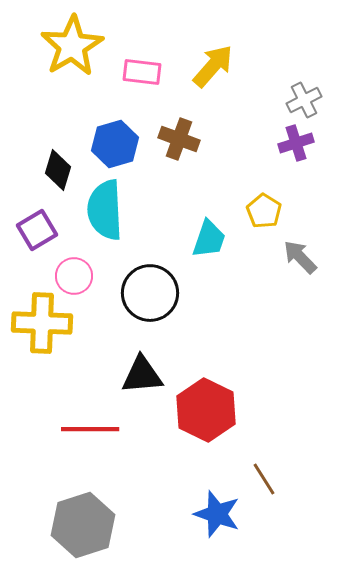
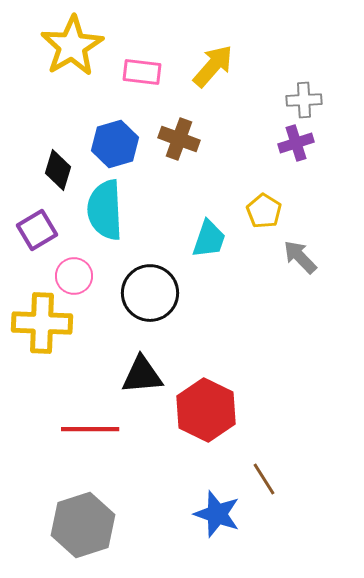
gray cross: rotated 24 degrees clockwise
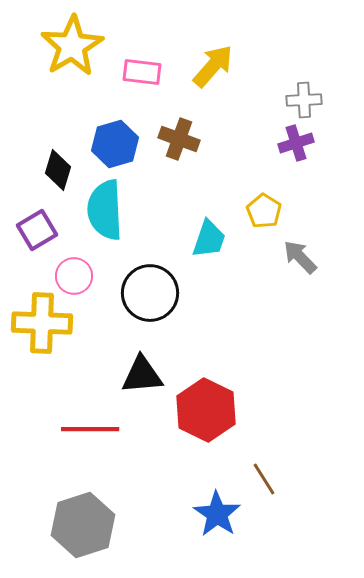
blue star: rotated 15 degrees clockwise
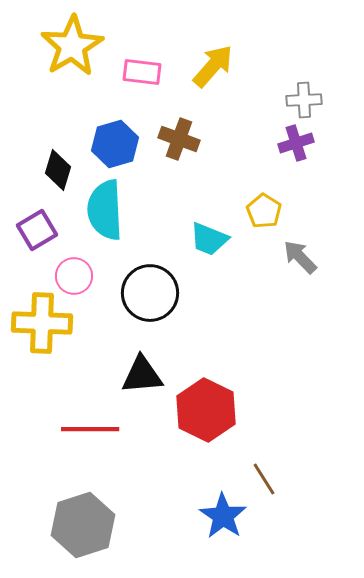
cyan trapezoid: rotated 93 degrees clockwise
blue star: moved 6 px right, 2 px down
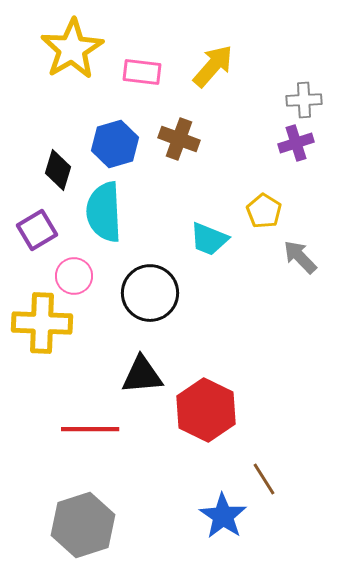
yellow star: moved 3 px down
cyan semicircle: moved 1 px left, 2 px down
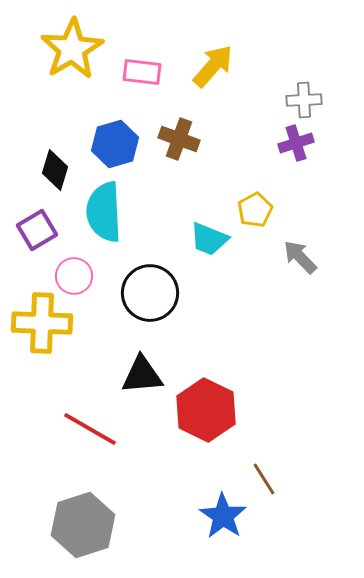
black diamond: moved 3 px left
yellow pentagon: moved 9 px left, 1 px up; rotated 12 degrees clockwise
red line: rotated 30 degrees clockwise
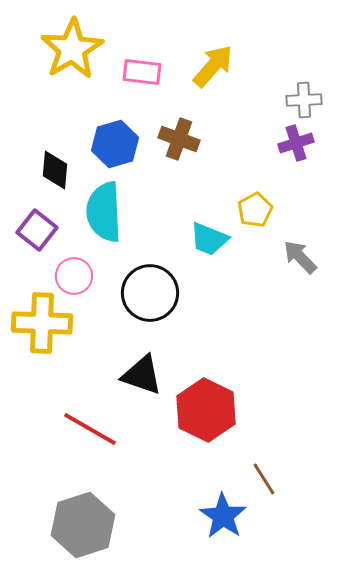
black diamond: rotated 12 degrees counterclockwise
purple square: rotated 21 degrees counterclockwise
black triangle: rotated 24 degrees clockwise
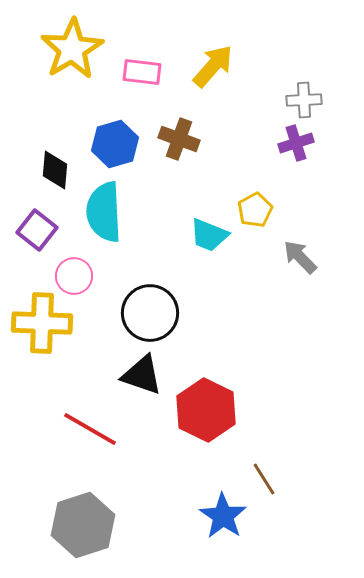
cyan trapezoid: moved 4 px up
black circle: moved 20 px down
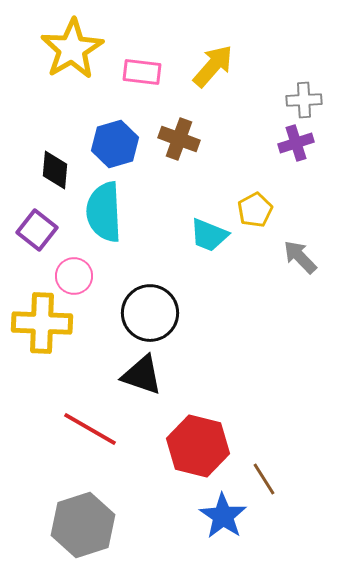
red hexagon: moved 8 px left, 36 px down; rotated 12 degrees counterclockwise
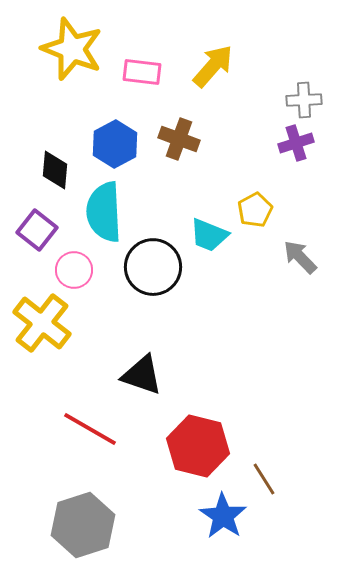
yellow star: rotated 20 degrees counterclockwise
blue hexagon: rotated 12 degrees counterclockwise
pink circle: moved 6 px up
black circle: moved 3 px right, 46 px up
yellow cross: rotated 36 degrees clockwise
